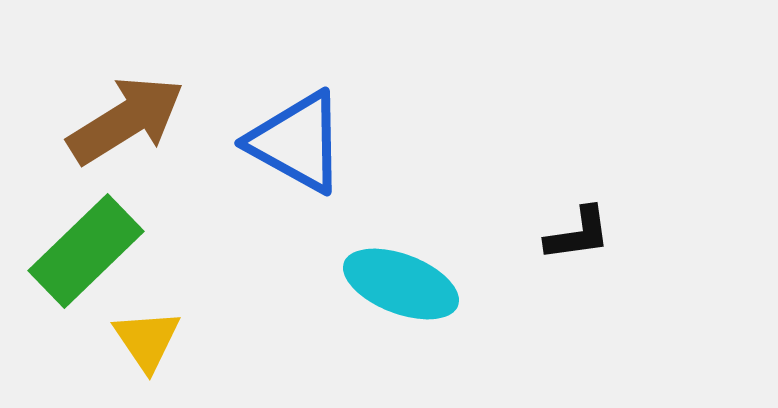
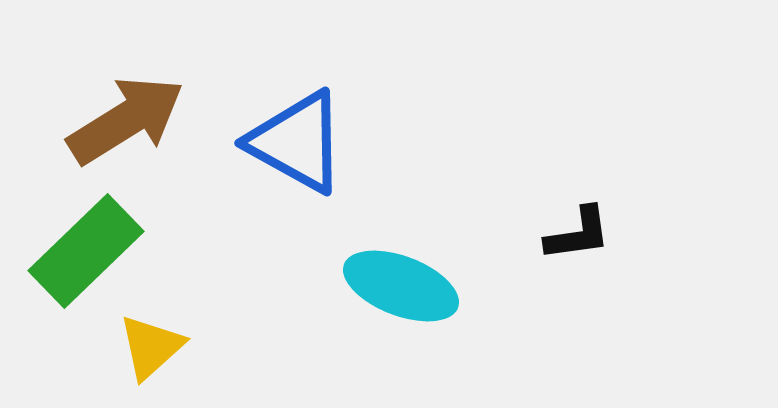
cyan ellipse: moved 2 px down
yellow triangle: moved 4 px right, 7 px down; rotated 22 degrees clockwise
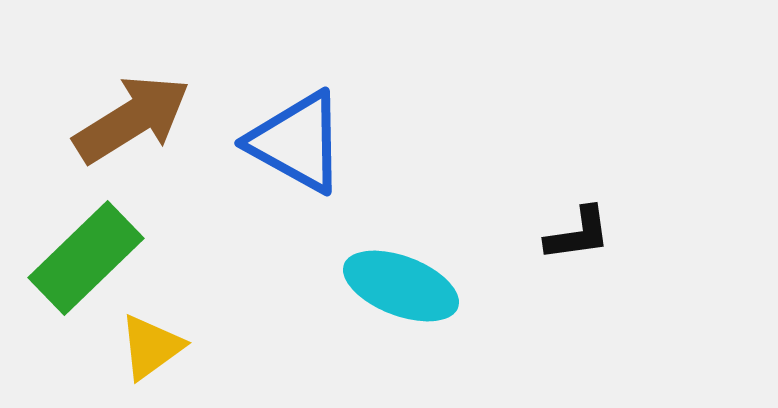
brown arrow: moved 6 px right, 1 px up
green rectangle: moved 7 px down
yellow triangle: rotated 6 degrees clockwise
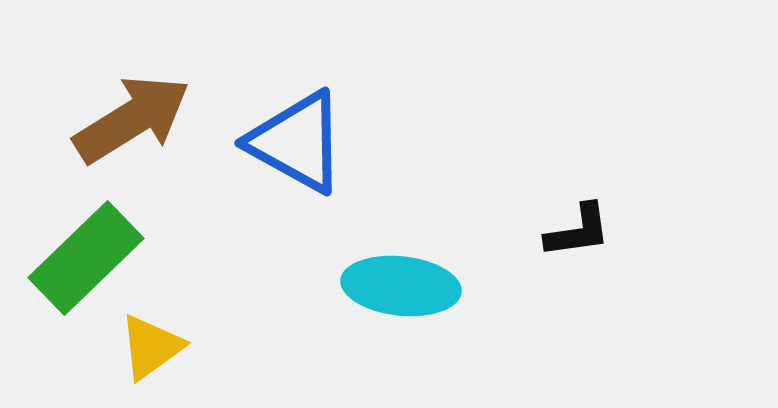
black L-shape: moved 3 px up
cyan ellipse: rotated 15 degrees counterclockwise
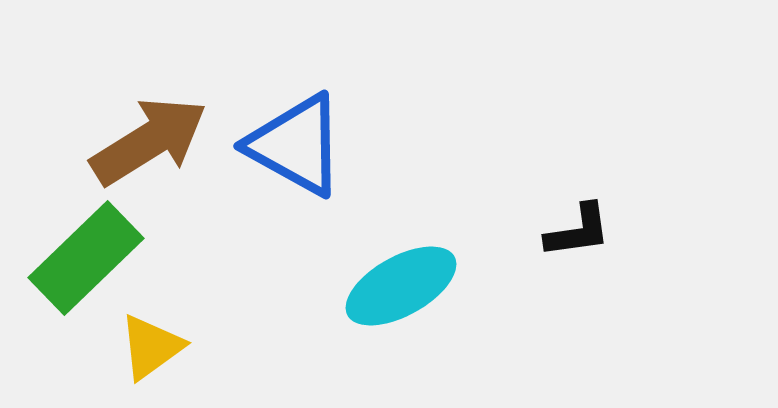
brown arrow: moved 17 px right, 22 px down
blue triangle: moved 1 px left, 3 px down
cyan ellipse: rotated 35 degrees counterclockwise
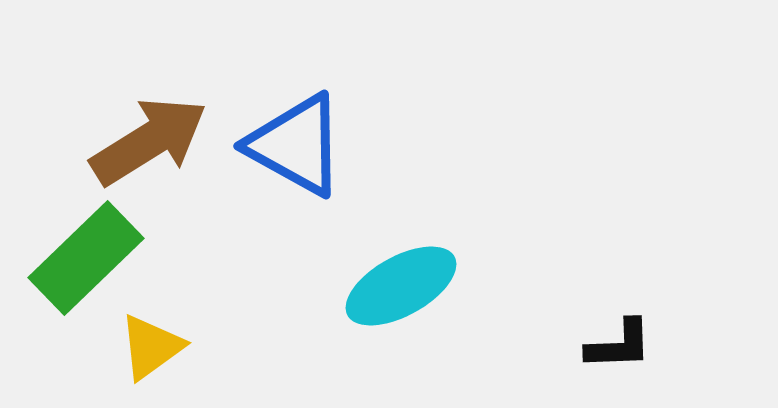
black L-shape: moved 41 px right, 114 px down; rotated 6 degrees clockwise
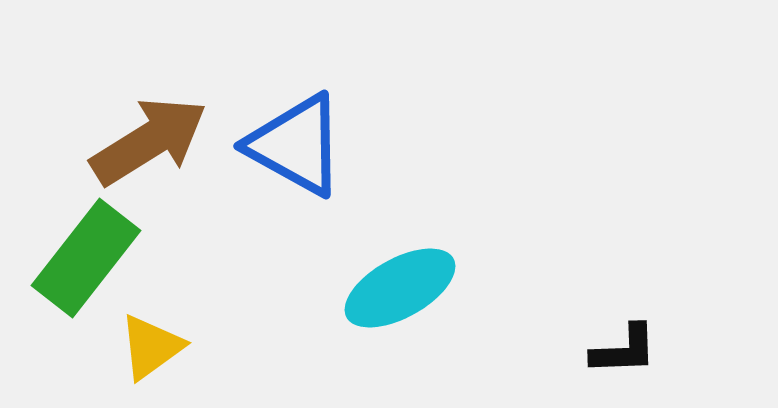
green rectangle: rotated 8 degrees counterclockwise
cyan ellipse: moved 1 px left, 2 px down
black L-shape: moved 5 px right, 5 px down
